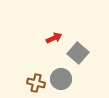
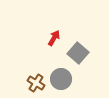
red arrow: rotated 35 degrees counterclockwise
brown cross: rotated 18 degrees clockwise
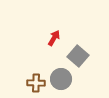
gray square: moved 3 px down
brown cross: rotated 30 degrees counterclockwise
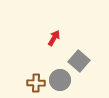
gray square: moved 1 px right, 5 px down
gray circle: moved 1 px left, 1 px down
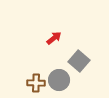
red arrow: rotated 21 degrees clockwise
gray circle: moved 1 px left
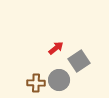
red arrow: moved 2 px right, 10 px down
gray square: rotated 15 degrees clockwise
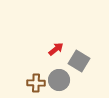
red arrow: moved 1 px down
gray square: rotated 25 degrees counterclockwise
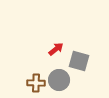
gray square: rotated 15 degrees counterclockwise
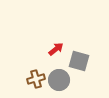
brown cross: moved 4 px up; rotated 18 degrees counterclockwise
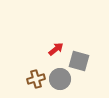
gray circle: moved 1 px right, 1 px up
